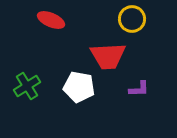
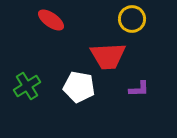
red ellipse: rotated 12 degrees clockwise
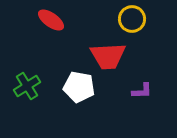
purple L-shape: moved 3 px right, 2 px down
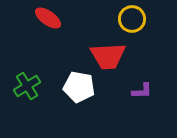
red ellipse: moved 3 px left, 2 px up
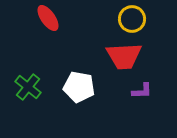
red ellipse: rotated 20 degrees clockwise
red trapezoid: moved 16 px right
green cross: moved 1 px right, 1 px down; rotated 20 degrees counterclockwise
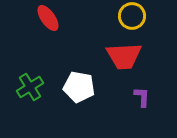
yellow circle: moved 3 px up
green cross: moved 2 px right; rotated 20 degrees clockwise
purple L-shape: moved 6 px down; rotated 85 degrees counterclockwise
